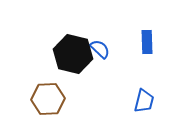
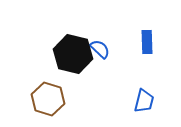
brown hexagon: rotated 20 degrees clockwise
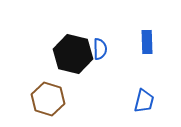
blue semicircle: rotated 45 degrees clockwise
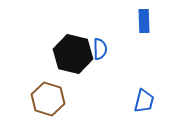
blue rectangle: moved 3 px left, 21 px up
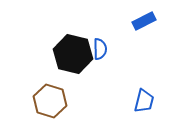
blue rectangle: rotated 65 degrees clockwise
brown hexagon: moved 2 px right, 2 px down
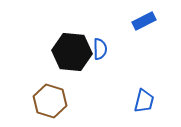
black hexagon: moved 1 px left, 2 px up; rotated 9 degrees counterclockwise
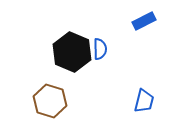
black hexagon: rotated 18 degrees clockwise
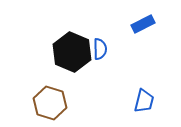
blue rectangle: moved 1 px left, 3 px down
brown hexagon: moved 2 px down
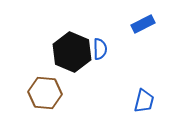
brown hexagon: moved 5 px left, 10 px up; rotated 12 degrees counterclockwise
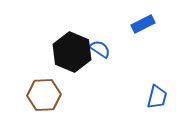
blue semicircle: rotated 55 degrees counterclockwise
brown hexagon: moved 1 px left, 2 px down; rotated 8 degrees counterclockwise
blue trapezoid: moved 13 px right, 4 px up
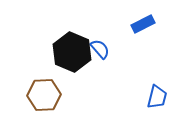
blue semicircle: rotated 15 degrees clockwise
